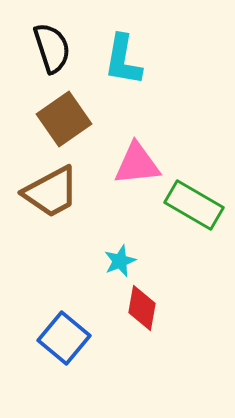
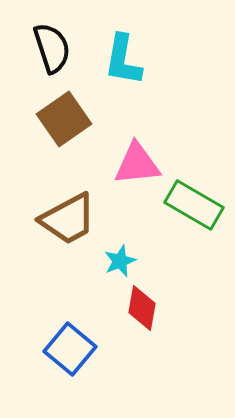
brown trapezoid: moved 17 px right, 27 px down
blue square: moved 6 px right, 11 px down
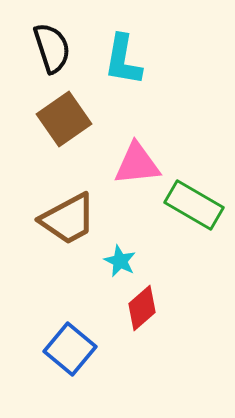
cyan star: rotated 24 degrees counterclockwise
red diamond: rotated 39 degrees clockwise
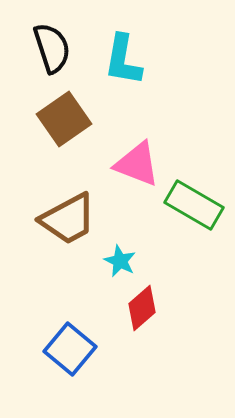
pink triangle: rotated 27 degrees clockwise
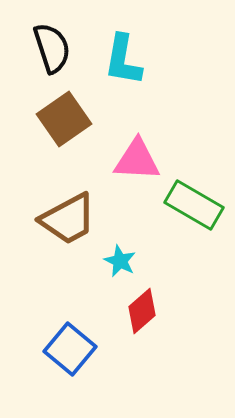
pink triangle: moved 4 px up; rotated 18 degrees counterclockwise
red diamond: moved 3 px down
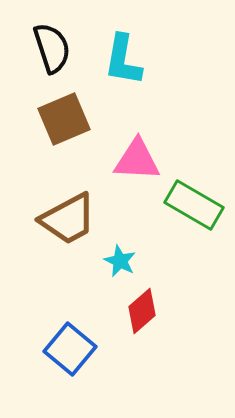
brown square: rotated 12 degrees clockwise
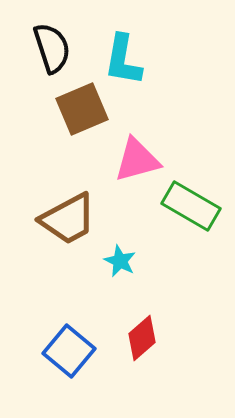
brown square: moved 18 px right, 10 px up
pink triangle: rotated 18 degrees counterclockwise
green rectangle: moved 3 px left, 1 px down
red diamond: moved 27 px down
blue square: moved 1 px left, 2 px down
